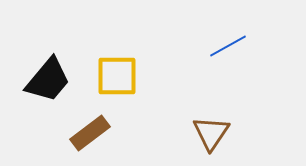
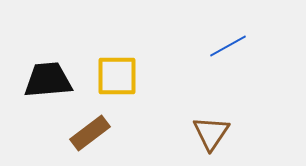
black trapezoid: rotated 135 degrees counterclockwise
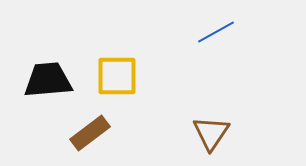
blue line: moved 12 px left, 14 px up
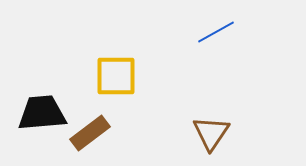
yellow square: moved 1 px left
black trapezoid: moved 6 px left, 33 px down
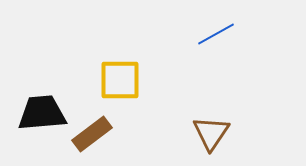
blue line: moved 2 px down
yellow square: moved 4 px right, 4 px down
brown rectangle: moved 2 px right, 1 px down
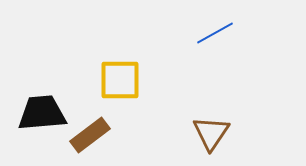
blue line: moved 1 px left, 1 px up
brown rectangle: moved 2 px left, 1 px down
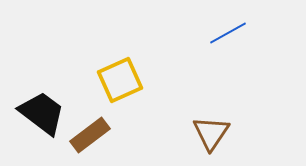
blue line: moved 13 px right
yellow square: rotated 24 degrees counterclockwise
black trapezoid: rotated 42 degrees clockwise
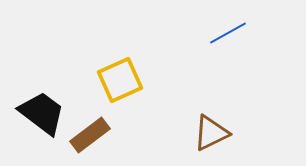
brown triangle: rotated 30 degrees clockwise
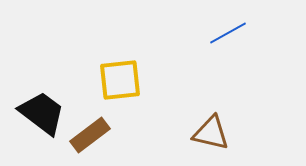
yellow square: rotated 18 degrees clockwise
brown triangle: rotated 39 degrees clockwise
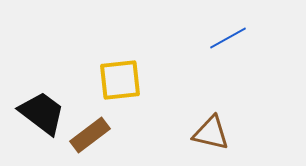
blue line: moved 5 px down
